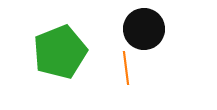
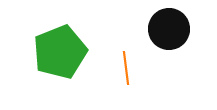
black circle: moved 25 px right
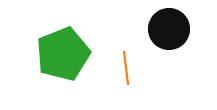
green pentagon: moved 3 px right, 2 px down
